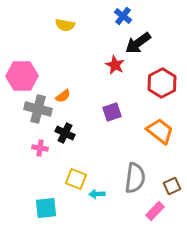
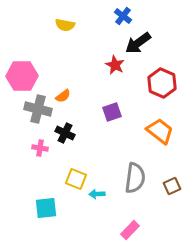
red hexagon: rotated 8 degrees counterclockwise
pink rectangle: moved 25 px left, 19 px down
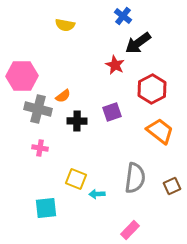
red hexagon: moved 10 px left, 6 px down; rotated 8 degrees clockwise
black cross: moved 12 px right, 12 px up; rotated 24 degrees counterclockwise
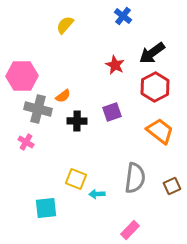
yellow semicircle: rotated 120 degrees clockwise
black arrow: moved 14 px right, 10 px down
red hexagon: moved 3 px right, 2 px up
pink cross: moved 14 px left, 6 px up; rotated 21 degrees clockwise
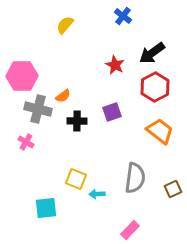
brown square: moved 1 px right, 3 px down
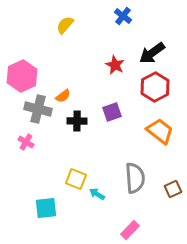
pink hexagon: rotated 24 degrees counterclockwise
gray semicircle: rotated 12 degrees counterclockwise
cyan arrow: rotated 35 degrees clockwise
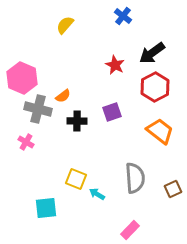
pink hexagon: moved 2 px down; rotated 12 degrees counterclockwise
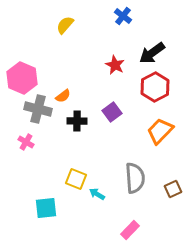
purple square: rotated 18 degrees counterclockwise
orange trapezoid: rotated 84 degrees counterclockwise
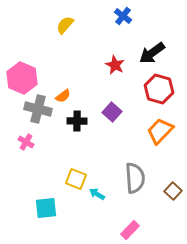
red hexagon: moved 4 px right, 2 px down; rotated 16 degrees counterclockwise
purple square: rotated 12 degrees counterclockwise
brown square: moved 2 px down; rotated 24 degrees counterclockwise
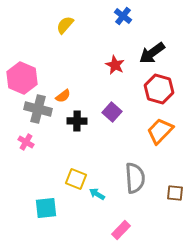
brown square: moved 2 px right, 2 px down; rotated 36 degrees counterclockwise
pink rectangle: moved 9 px left
